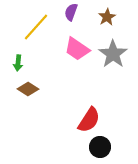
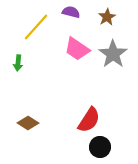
purple semicircle: rotated 84 degrees clockwise
brown diamond: moved 34 px down
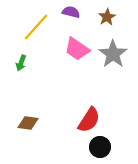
green arrow: moved 3 px right; rotated 14 degrees clockwise
brown diamond: rotated 25 degrees counterclockwise
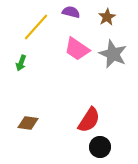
gray star: rotated 12 degrees counterclockwise
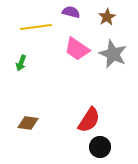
yellow line: rotated 40 degrees clockwise
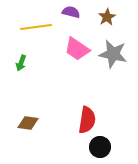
gray star: rotated 12 degrees counterclockwise
red semicircle: moved 2 px left; rotated 24 degrees counterclockwise
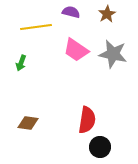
brown star: moved 3 px up
pink trapezoid: moved 1 px left, 1 px down
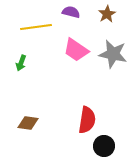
black circle: moved 4 px right, 1 px up
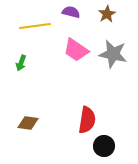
yellow line: moved 1 px left, 1 px up
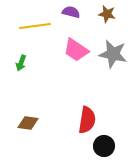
brown star: rotated 30 degrees counterclockwise
